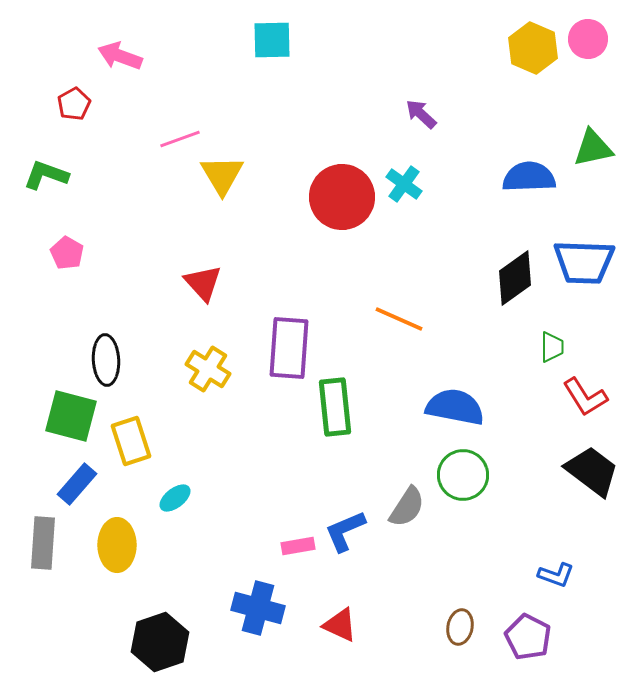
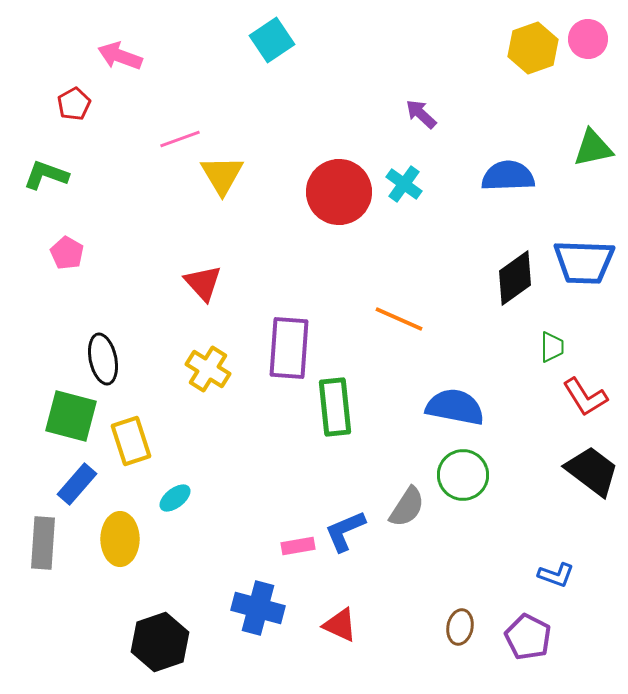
cyan square at (272, 40): rotated 33 degrees counterclockwise
yellow hexagon at (533, 48): rotated 18 degrees clockwise
blue semicircle at (529, 177): moved 21 px left, 1 px up
red circle at (342, 197): moved 3 px left, 5 px up
black ellipse at (106, 360): moved 3 px left, 1 px up; rotated 9 degrees counterclockwise
yellow ellipse at (117, 545): moved 3 px right, 6 px up
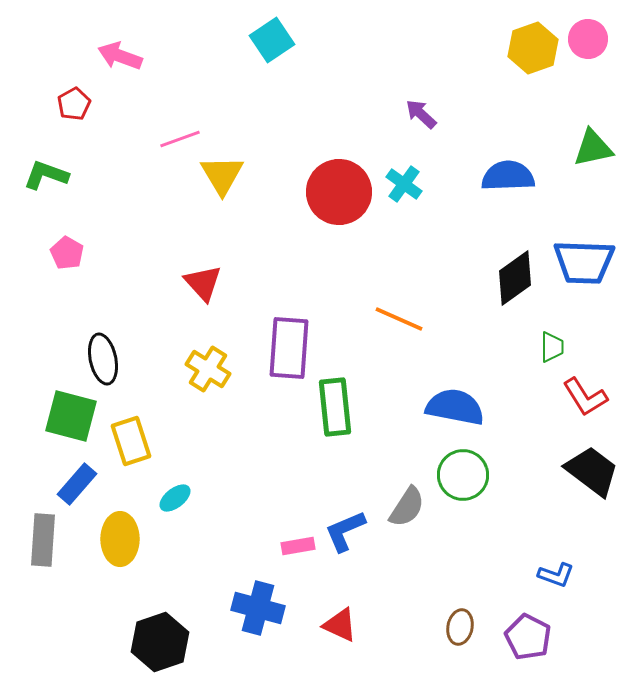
gray rectangle at (43, 543): moved 3 px up
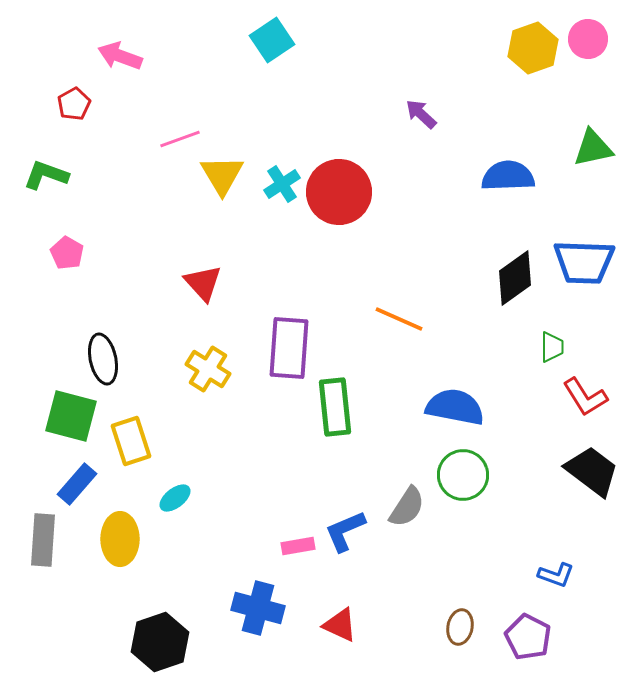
cyan cross at (404, 184): moved 122 px left; rotated 21 degrees clockwise
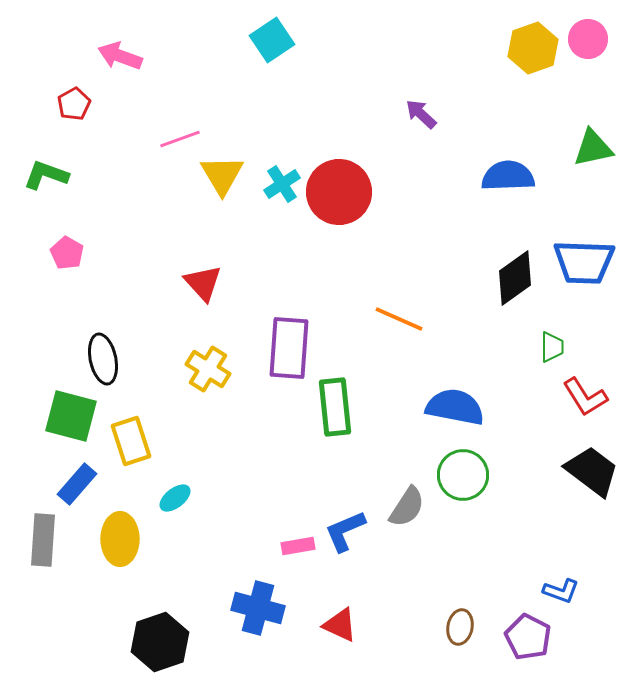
blue L-shape at (556, 575): moved 5 px right, 16 px down
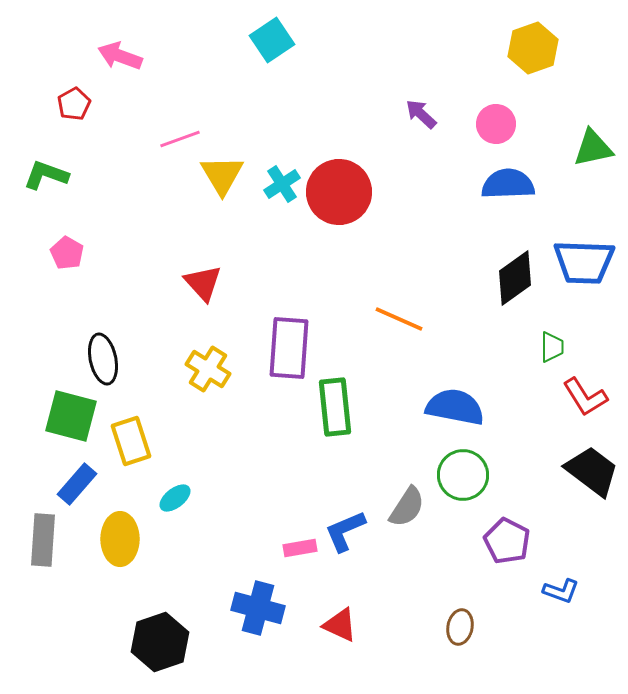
pink circle at (588, 39): moved 92 px left, 85 px down
blue semicircle at (508, 176): moved 8 px down
pink rectangle at (298, 546): moved 2 px right, 2 px down
purple pentagon at (528, 637): moved 21 px left, 96 px up
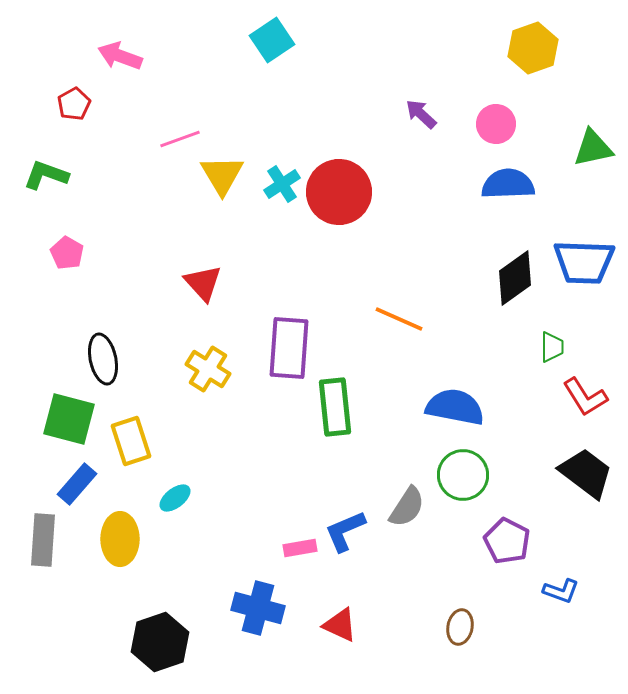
green square at (71, 416): moved 2 px left, 3 px down
black trapezoid at (592, 471): moved 6 px left, 2 px down
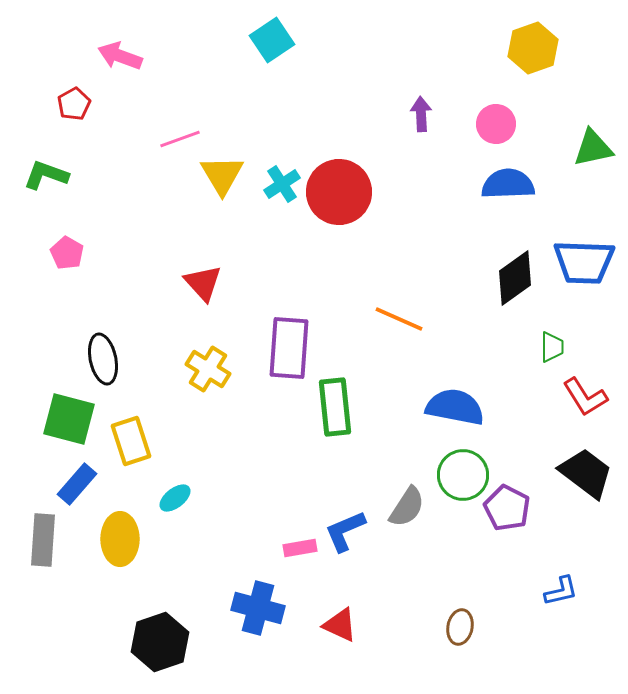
purple arrow at (421, 114): rotated 44 degrees clockwise
purple pentagon at (507, 541): moved 33 px up
blue L-shape at (561, 591): rotated 33 degrees counterclockwise
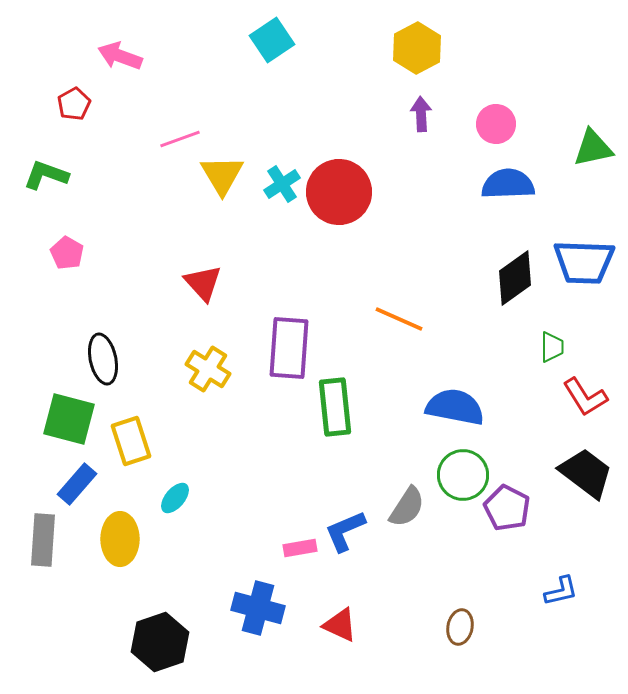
yellow hexagon at (533, 48): moved 116 px left; rotated 9 degrees counterclockwise
cyan ellipse at (175, 498): rotated 12 degrees counterclockwise
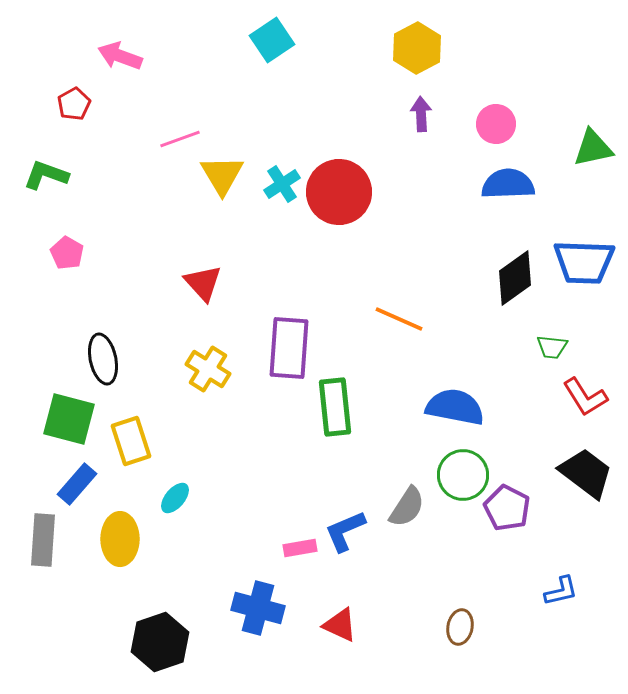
green trapezoid at (552, 347): rotated 96 degrees clockwise
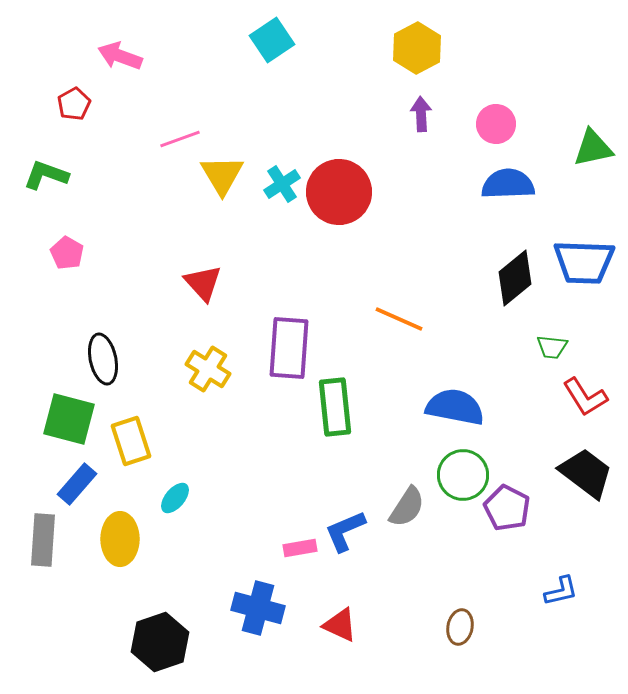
black diamond at (515, 278): rotated 4 degrees counterclockwise
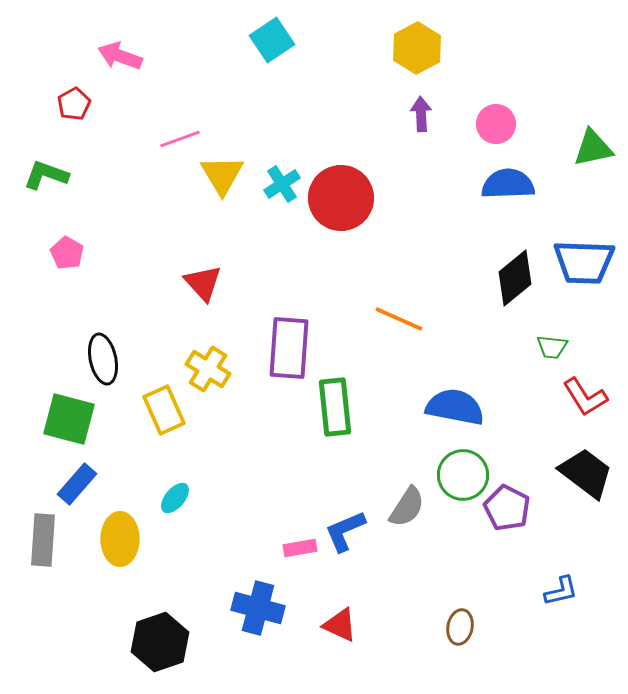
red circle at (339, 192): moved 2 px right, 6 px down
yellow rectangle at (131, 441): moved 33 px right, 31 px up; rotated 6 degrees counterclockwise
